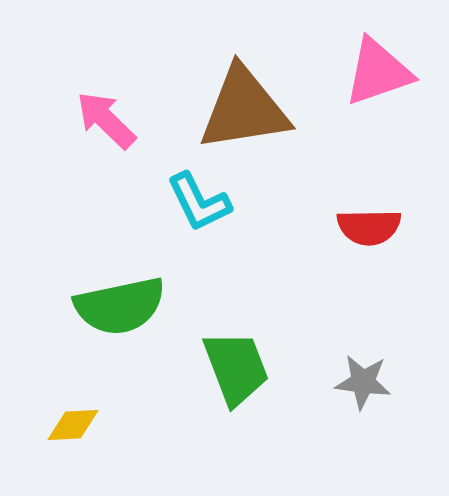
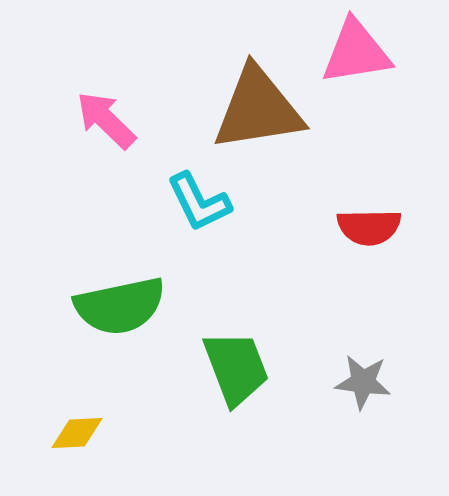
pink triangle: moved 22 px left, 20 px up; rotated 10 degrees clockwise
brown triangle: moved 14 px right
yellow diamond: moved 4 px right, 8 px down
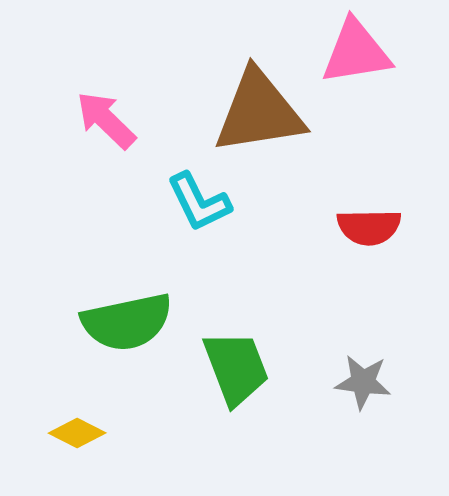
brown triangle: moved 1 px right, 3 px down
green semicircle: moved 7 px right, 16 px down
yellow diamond: rotated 30 degrees clockwise
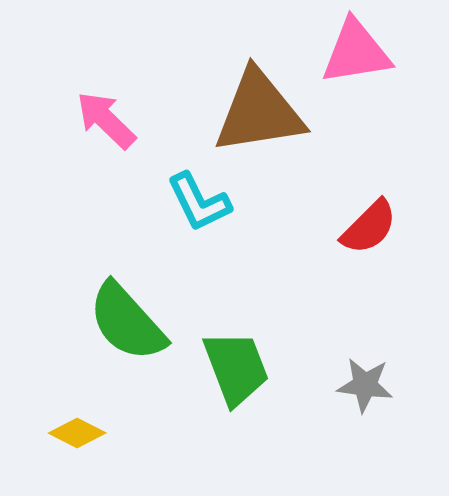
red semicircle: rotated 44 degrees counterclockwise
green semicircle: rotated 60 degrees clockwise
gray star: moved 2 px right, 3 px down
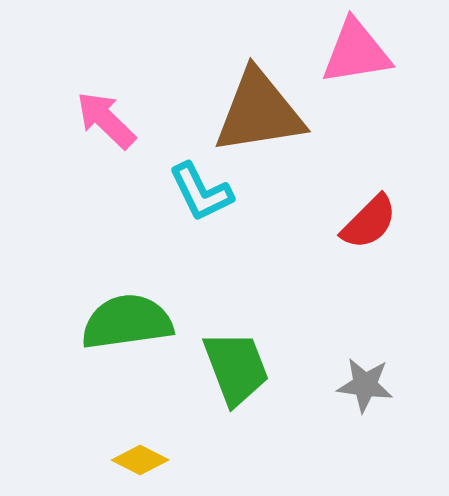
cyan L-shape: moved 2 px right, 10 px up
red semicircle: moved 5 px up
green semicircle: rotated 124 degrees clockwise
yellow diamond: moved 63 px right, 27 px down
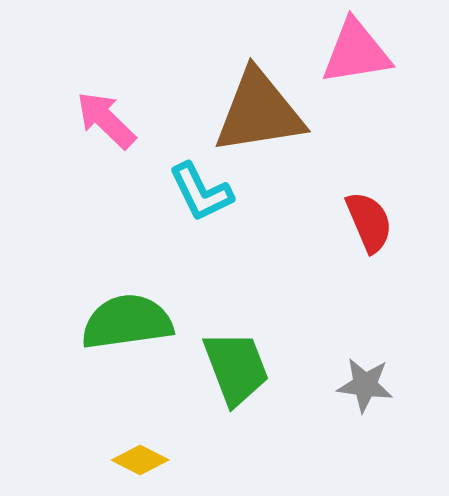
red semicircle: rotated 68 degrees counterclockwise
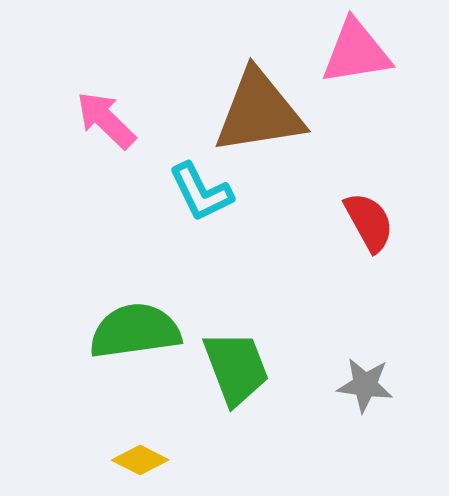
red semicircle: rotated 6 degrees counterclockwise
green semicircle: moved 8 px right, 9 px down
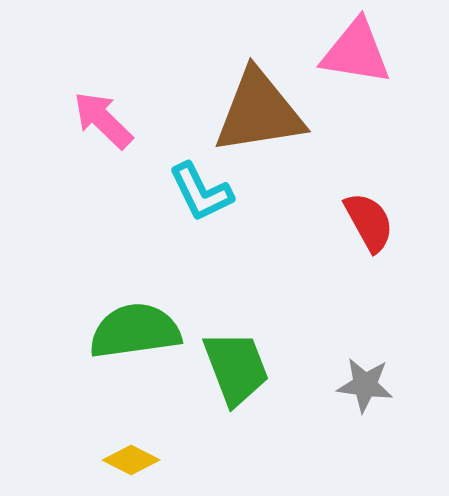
pink triangle: rotated 18 degrees clockwise
pink arrow: moved 3 px left
yellow diamond: moved 9 px left
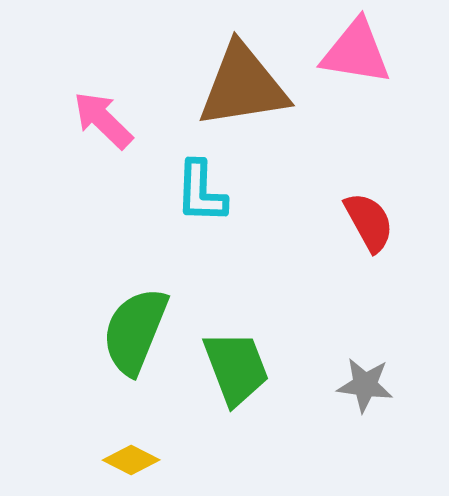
brown triangle: moved 16 px left, 26 px up
cyan L-shape: rotated 28 degrees clockwise
green semicircle: rotated 60 degrees counterclockwise
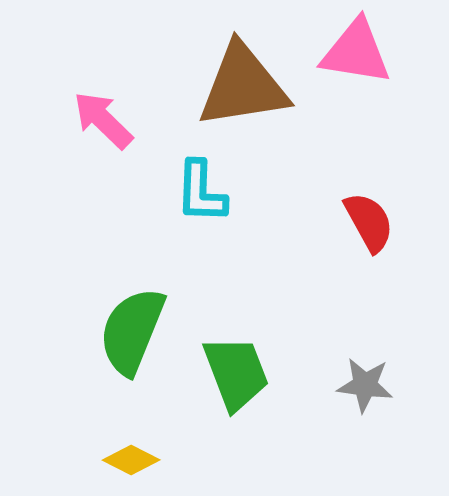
green semicircle: moved 3 px left
green trapezoid: moved 5 px down
